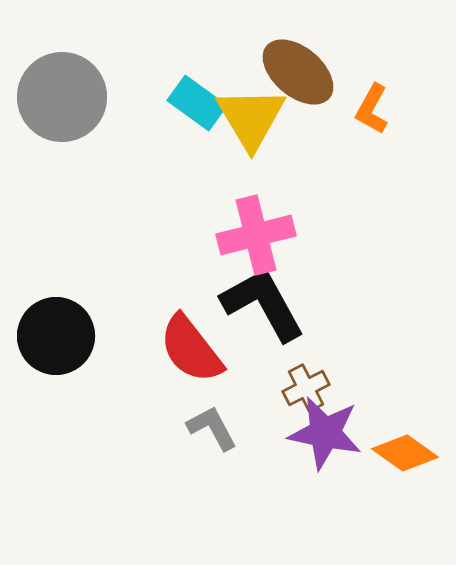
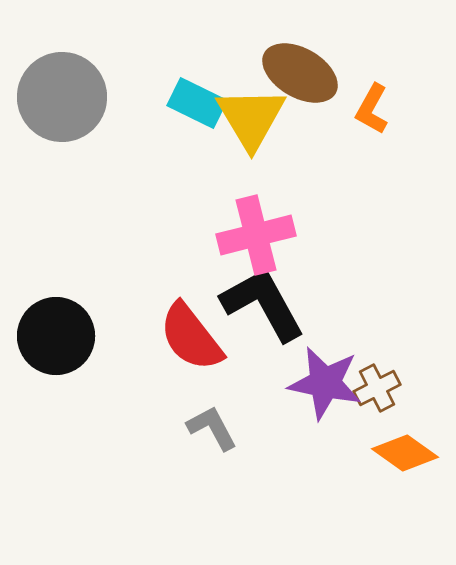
brown ellipse: moved 2 px right, 1 px down; rotated 10 degrees counterclockwise
cyan rectangle: rotated 10 degrees counterclockwise
red semicircle: moved 12 px up
brown cross: moved 71 px right
purple star: moved 50 px up
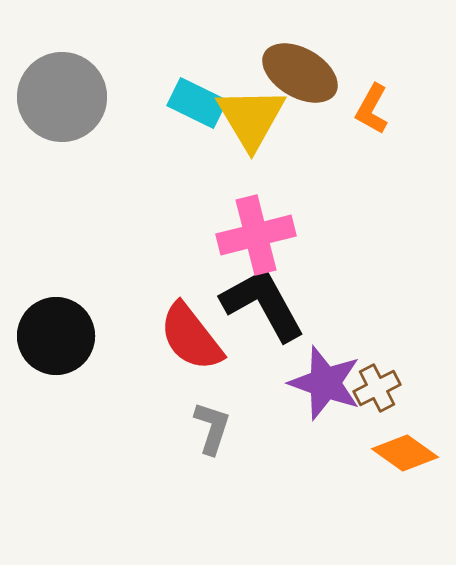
purple star: rotated 8 degrees clockwise
gray L-shape: rotated 46 degrees clockwise
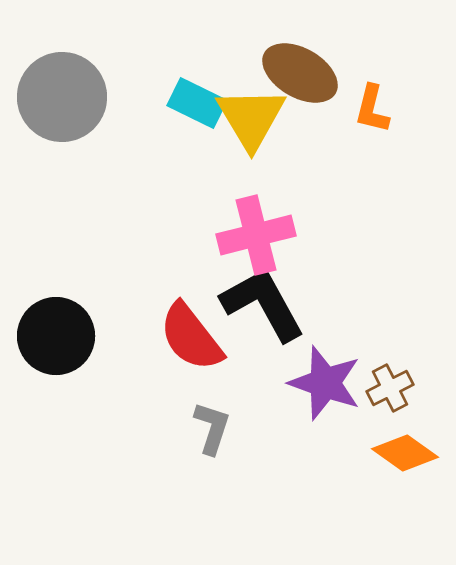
orange L-shape: rotated 15 degrees counterclockwise
brown cross: moved 13 px right
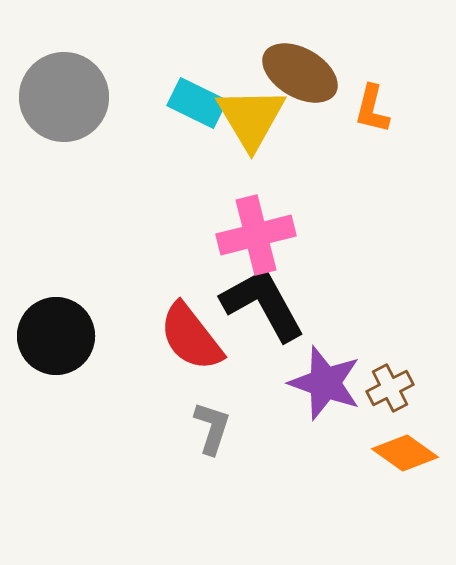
gray circle: moved 2 px right
